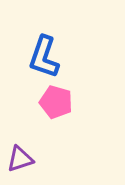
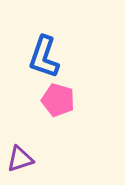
pink pentagon: moved 2 px right, 2 px up
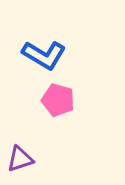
blue L-shape: moved 2 px up; rotated 78 degrees counterclockwise
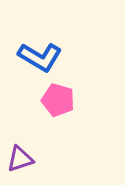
blue L-shape: moved 4 px left, 2 px down
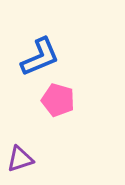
blue L-shape: rotated 54 degrees counterclockwise
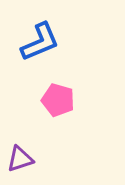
blue L-shape: moved 15 px up
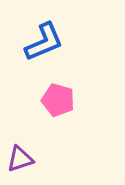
blue L-shape: moved 4 px right
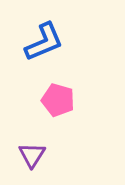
purple triangle: moved 12 px right, 4 px up; rotated 40 degrees counterclockwise
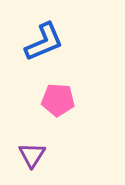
pink pentagon: rotated 12 degrees counterclockwise
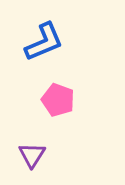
pink pentagon: rotated 16 degrees clockwise
